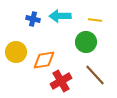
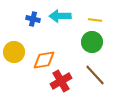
green circle: moved 6 px right
yellow circle: moved 2 px left
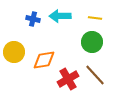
yellow line: moved 2 px up
red cross: moved 7 px right, 2 px up
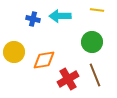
yellow line: moved 2 px right, 8 px up
brown line: rotated 20 degrees clockwise
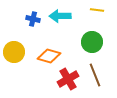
orange diamond: moved 5 px right, 4 px up; rotated 25 degrees clockwise
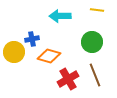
blue cross: moved 1 px left, 20 px down; rotated 24 degrees counterclockwise
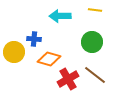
yellow line: moved 2 px left
blue cross: moved 2 px right; rotated 16 degrees clockwise
orange diamond: moved 3 px down
brown line: rotated 30 degrees counterclockwise
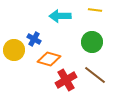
blue cross: rotated 24 degrees clockwise
yellow circle: moved 2 px up
red cross: moved 2 px left, 1 px down
